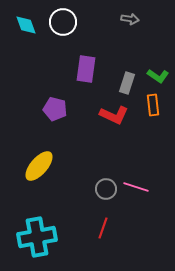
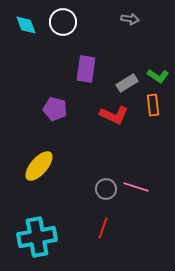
gray rectangle: rotated 40 degrees clockwise
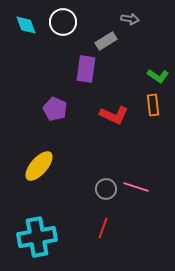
gray rectangle: moved 21 px left, 42 px up
purple pentagon: rotated 10 degrees clockwise
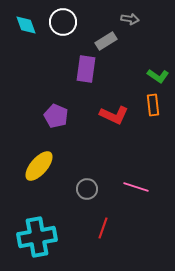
purple pentagon: moved 1 px right, 7 px down
gray circle: moved 19 px left
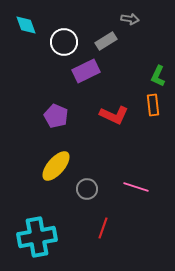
white circle: moved 1 px right, 20 px down
purple rectangle: moved 2 px down; rotated 56 degrees clockwise
green L-shape: rotated 80 degrees clockwise
yellow ellipse: moved 17 px right
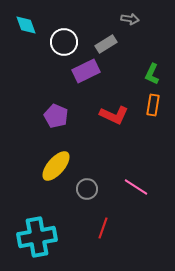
gray rectangle: moved 3 px down
green L-shape: moved 6 px left, 2 px up
orange rectangle: rotated 15 degrees clockwise
pink line: rotated 15 degrees clockwise
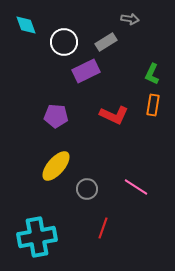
gray rectangle: moved 2 px up
purple pentagon: rotated 20 degrees counterclockwise
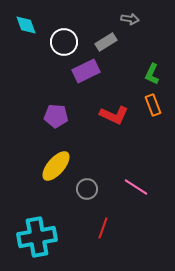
orange rectangle: rotated 30 degrees counterclockwise
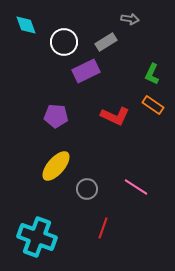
orange rectangle: rotated 35 degrees counterclockwise
red L-shape: moved 1 px right, 1 px down
cyan cross: rotated 30 degrees clockwise
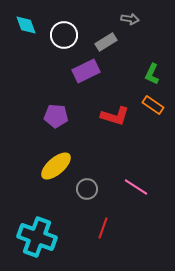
white circle: moved 7 px up
red L-shape: rotated 8 degrees counterclockwise
yellow ellipse: rotated 8 degrees clockwise
